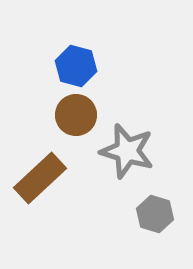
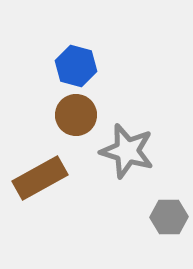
brown rectangle: rotated 14 degrees clockwise
gray hexagon: moved 14 px right, 3 px down; rotated 18 degrees counterclockwise
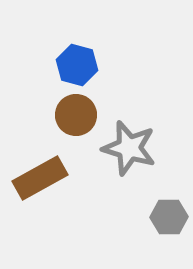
blue hexagon: moved 1 px right, 1 px up
gray star: moved 2 px right, 3 px up
